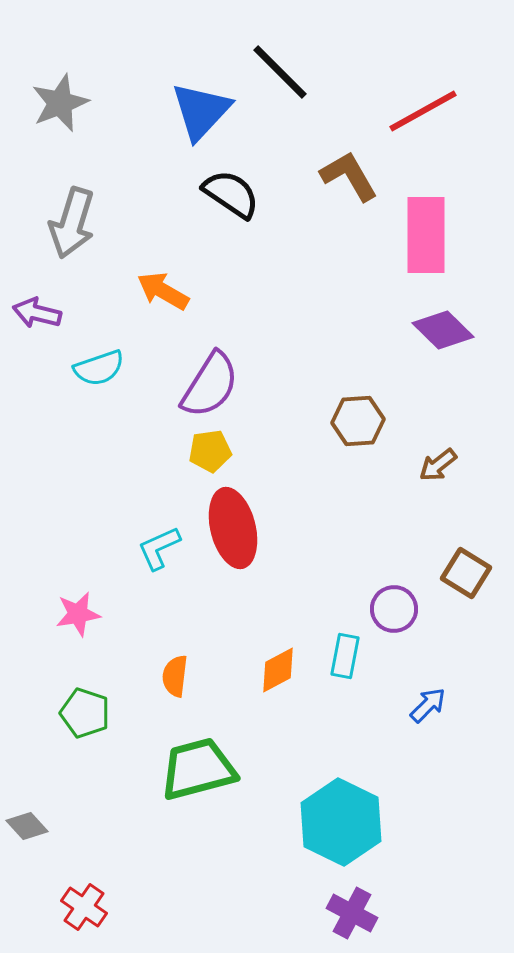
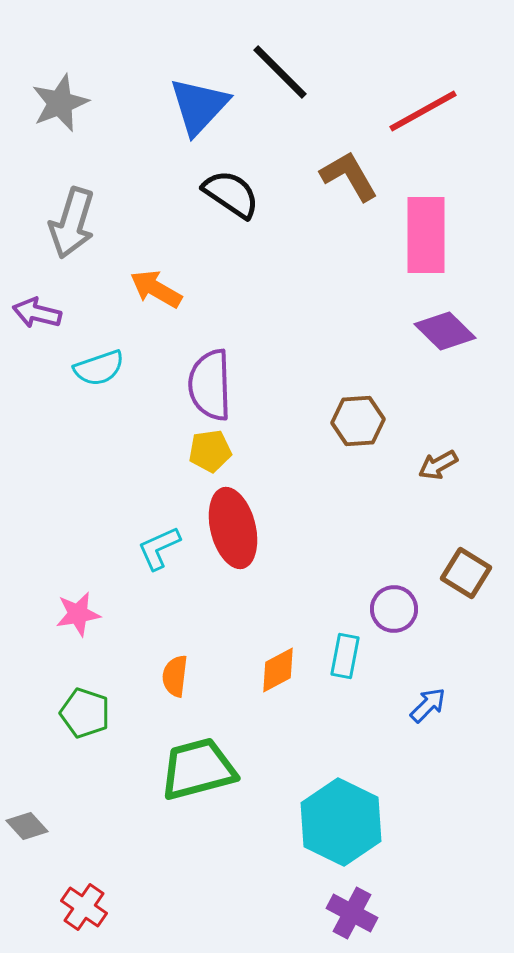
blue triangle: moved 2 px left, 5 px up
orange arrow: moved 7 px left, 2 px up
purple diamond: moved 2 px right, 1 px down
purple semicircle: rotated 146 degrees clockwise
brown arrow: rotated 9 degrees clockwise
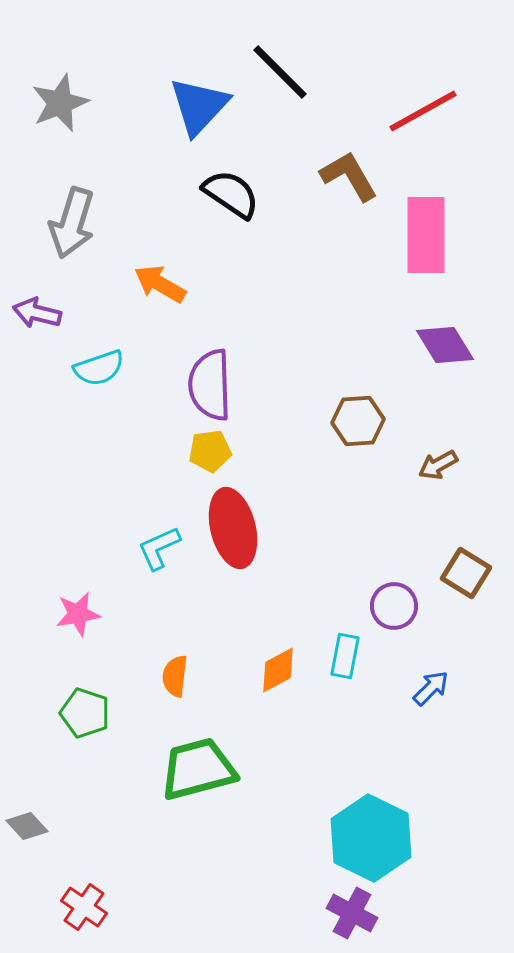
orange arrow: moved 4 px right, 5 px up
purple diamond: moved 14 px down; rotated 14 degrees clockwise
purple circle: moved 3 px up
blue arrow: moved 3 px right, 17 px up
cyan hexagon: moved 30 px right, 16 px down
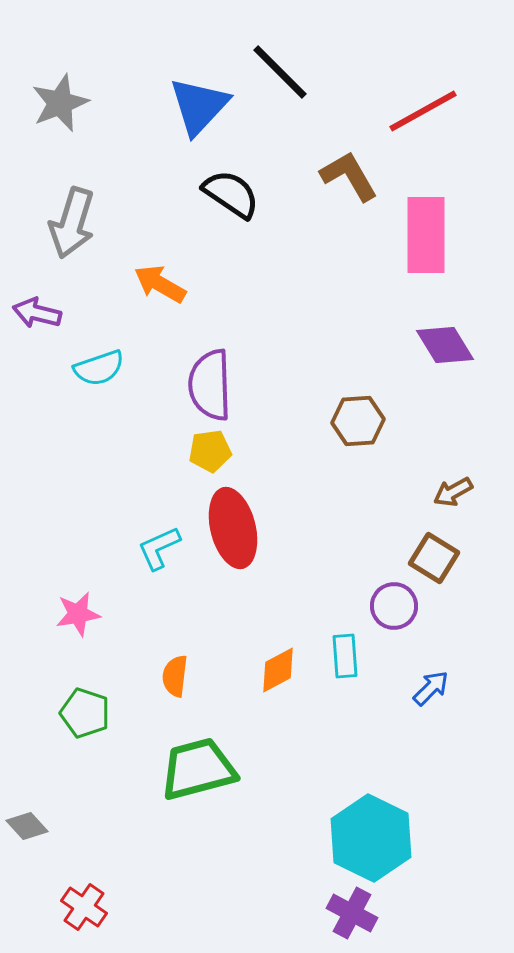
brown arrow: moved 15 px right, 27 px down
brown square: moved 32 px left, 15 px up
cyan rectangle: rotated 15 degrees counterclockwise
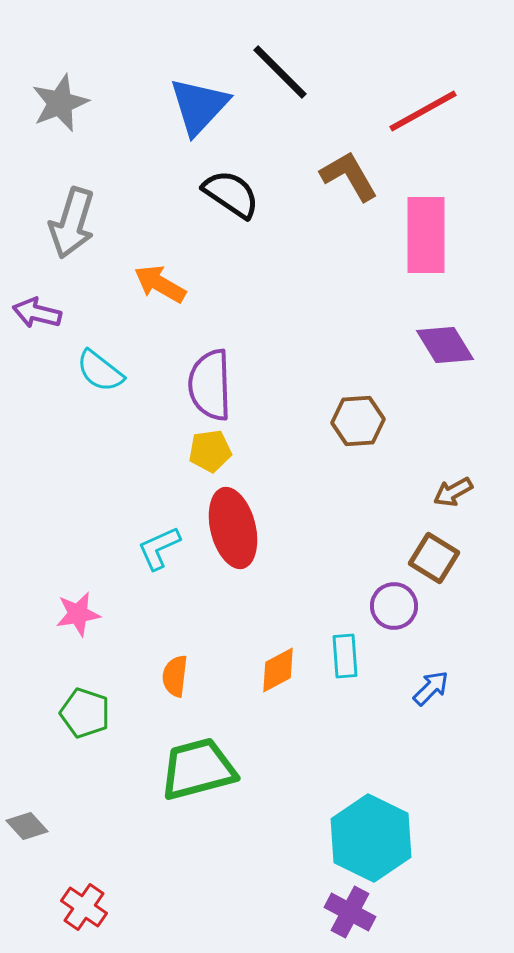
cyan semicircle: moved 1 px right, 3 px down; rotated 57 degrees clockwise
purple cross: moved 2 px left, 1 px up
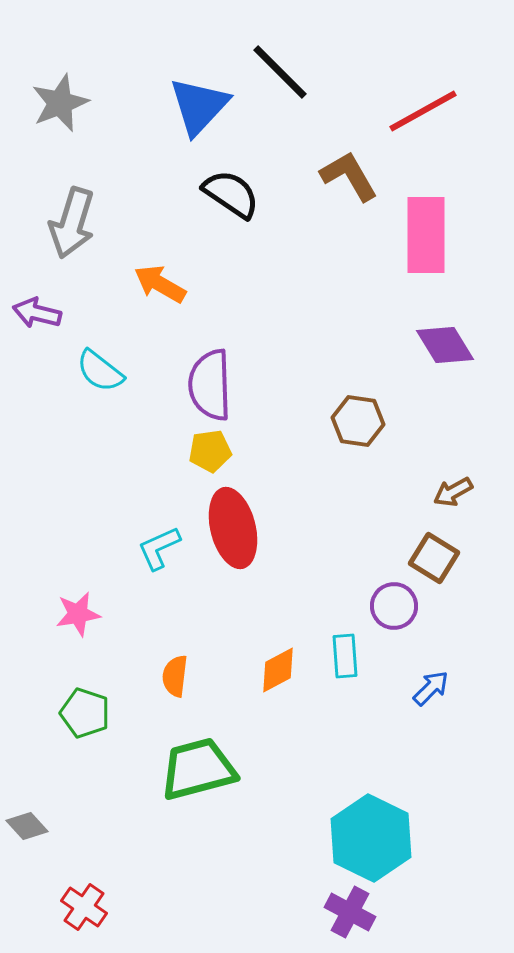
brown hexagon: rotated 12 degrees clockwise
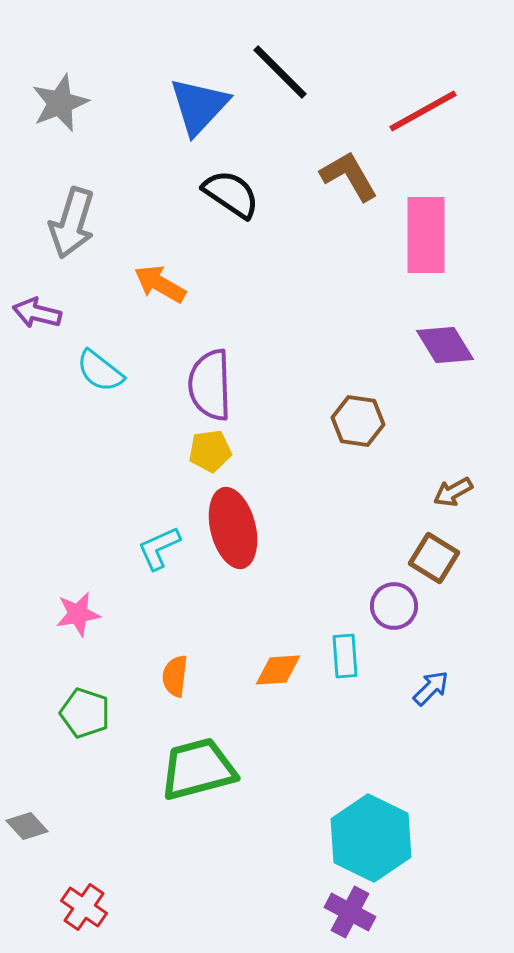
orange diamond: rotated 24 degrees clockwise
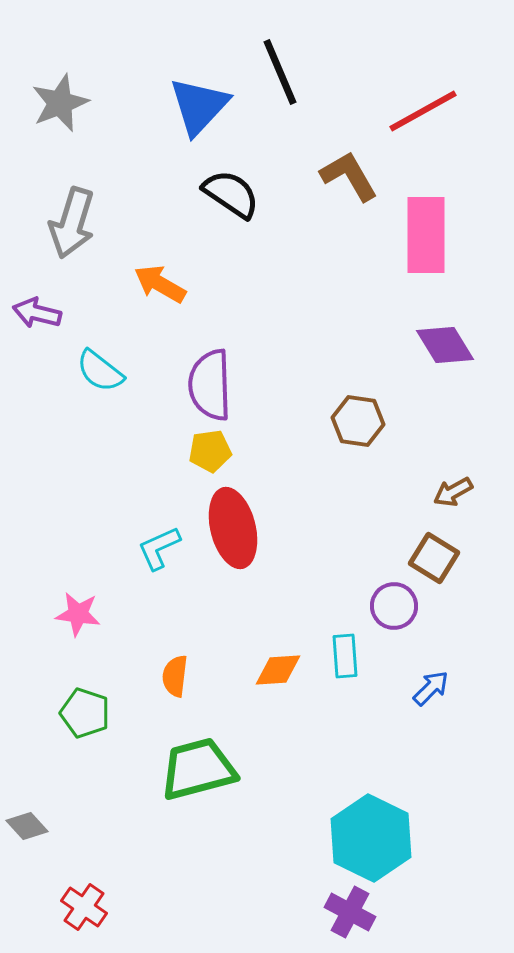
black line: rotated 22 degrees clockwise
pink star: rotated 18 degrees clockwise
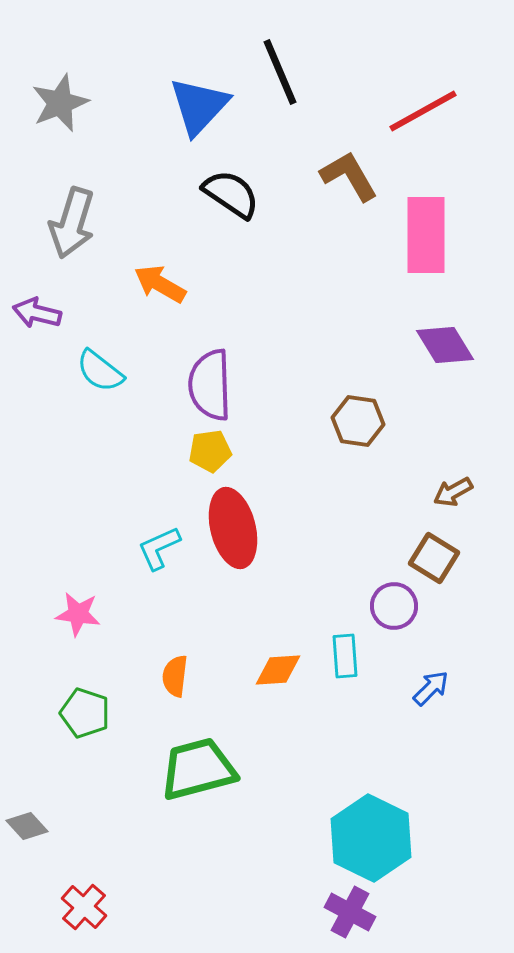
red cross: rotated 6 degrees clockwise
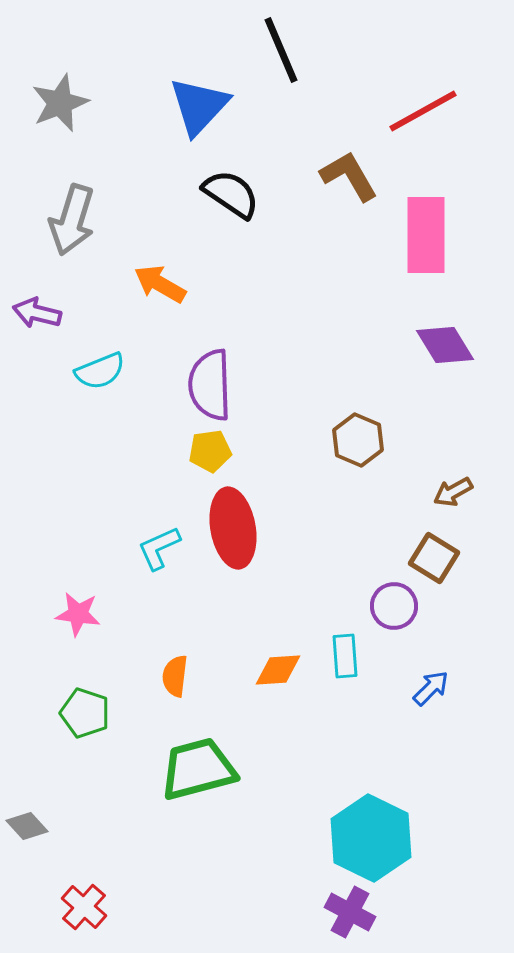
black line: moved 1 px right, 22 px up
gray arrow: moved 3 px up
cyan semicircle: rotated 60 degrees counterclockwise
brown hexagon: moved 19 px down; rotated 15 degrees clockwise
red ellipse: rotated 4 degrees clockwise
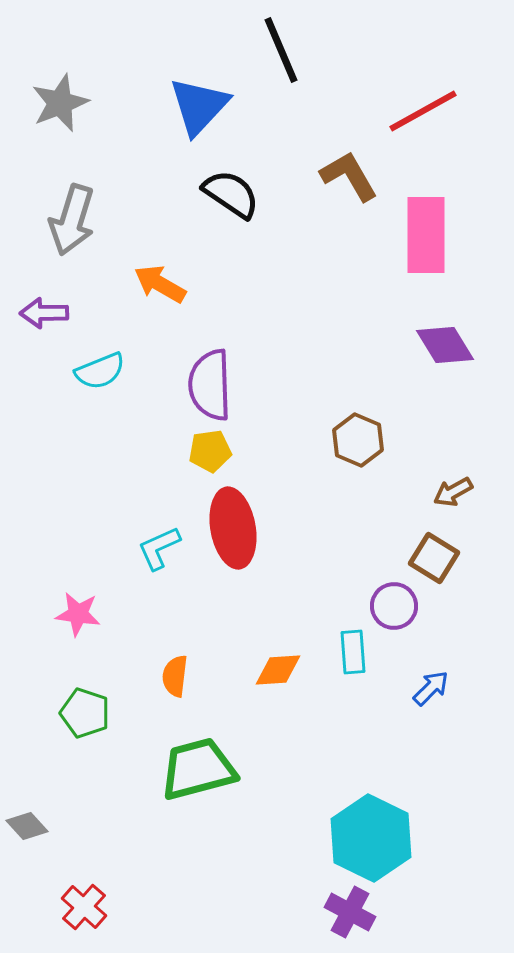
purple arrow: moved 7 px right; rotated 15 degrees counterclockwise
cyan rectangle: moved 8 px right, 4 px up
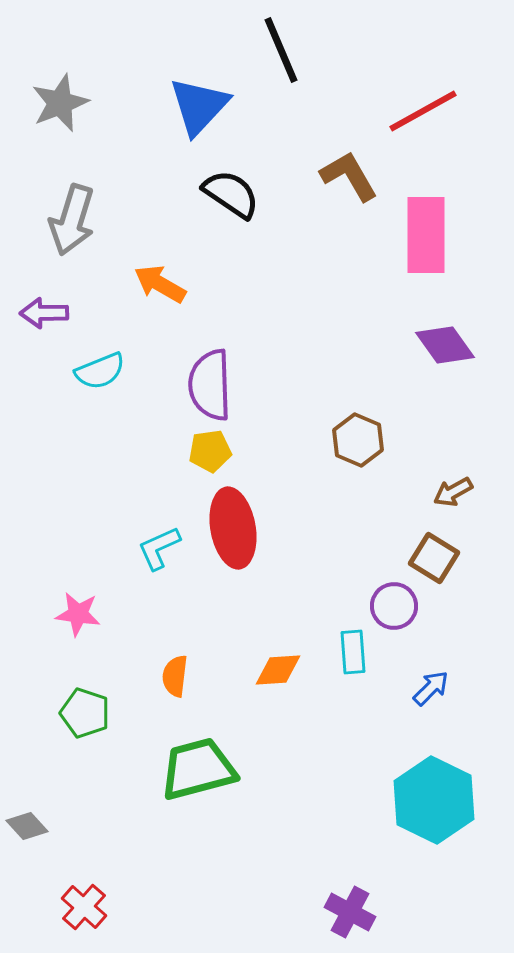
purple diamond: rotated 4 degrees counterclockwise
cyan hexagon: moved 63 px right, 38 px up
